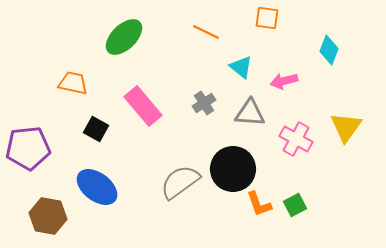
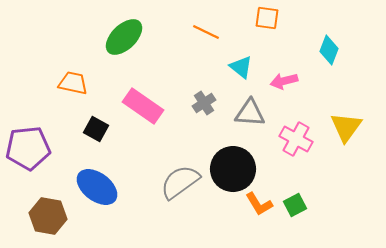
pink rectangle: rotated 15 degrees counterclockwise
orange L-shape: rotated 12 degrees counterclockwise
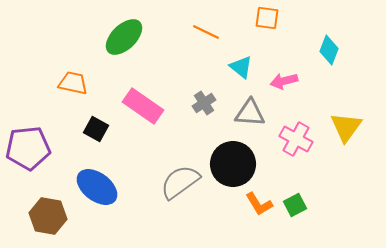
black circle: moved 5 px up
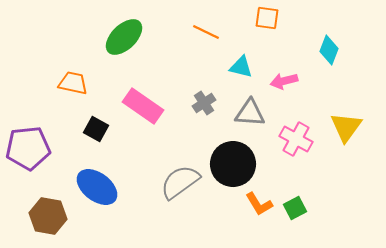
cyan triangle: rotated 25 degrees counterclockwise
green square: moved 3 px down
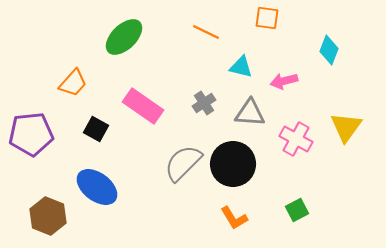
orange trapezoid: rotated 120 degrees clockwise
purple pentagon: moved 3 px right, 14 px up
gray semicircle: moved 3 px right, 19 px up; rotated 9 degrees counterclockwise
orange L-shape: moved 25 px left, 14 px down
green square: moved 2 px right, 2 px down
brown hexagon: rotated 12 degrees clockwise
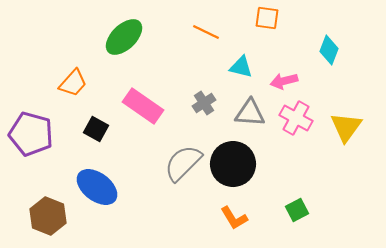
purple pentagon: rotated 21 degrees clockwise
pink cross: moved 21 px up
